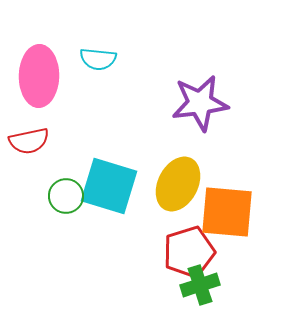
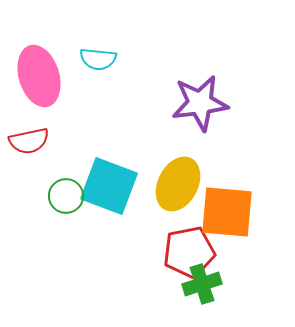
pink ellipse: rotated 18 degrees counterclockwise
cyan square: rotated 4 degrees clockwise
red pentagon: rotated 6 degrees clockwise
green cross: moved 2 px right, 1 px up
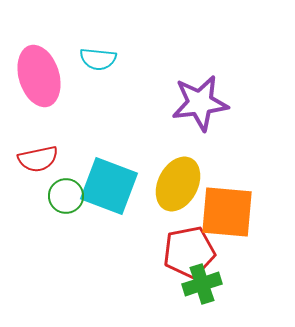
red semicircle: moved 9 px right, 18 px down
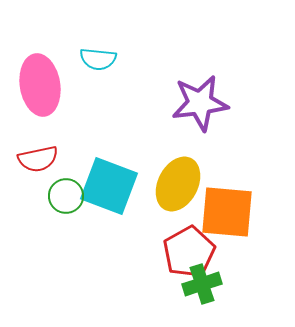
pink ellipse: moved 1 px right, 9 px down; rotated 8 degrees clockwise
red pentagon: rotated 18 degrees counterclockwise
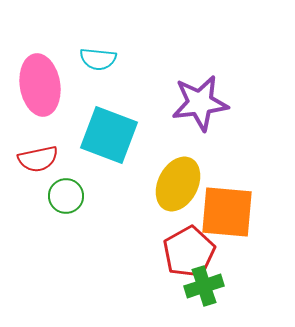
cyan square: moved 51 px up
green cross: moved 2 px right, 2 px down
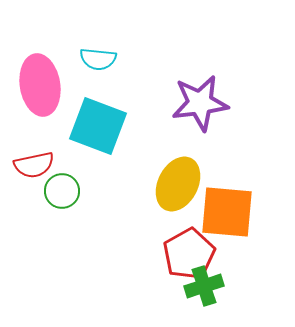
cyan square: moved 11 px left, 9 px up
red semicircle: moved 4 px left, 6 px down
green circle: moved 4 px left, 5 px up
red pentagon: moved 2 px down
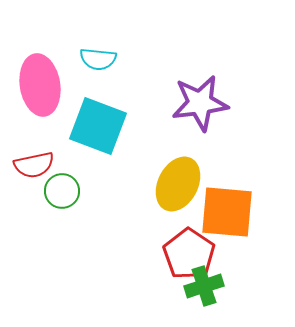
red pentagon: rotated 9 degrees counterclockwise
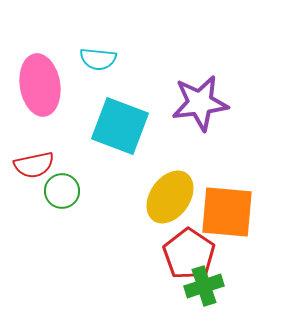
cyan square: moved 22 px right
yellow ellipse: moved 8 px left, 13 px down; rotated 8 degrees clockwise
